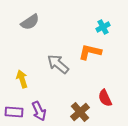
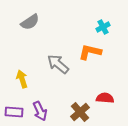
red semicircle: rotated 120 degrees clockwise
purple arrow: moved 1 px right
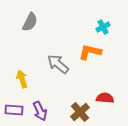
gray semicircle: rotated 30 degrees counterclockwise
purple rectangle: moved 2 px up
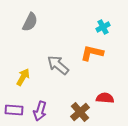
orange L-shape: moved 2 px right, 1 px down
gray arrow: moved 1 px down
yellow arrow: moved 1 px right, 2 px up; rotated 48 degrees clockwise
purple arrow: rotated 42 degrees clockwise
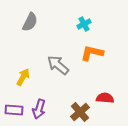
cyan cross: moved 19 px left, 3 px up
purple arrow: moved 1 px left, 2 px up
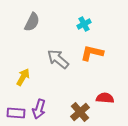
gray semicircle: moved 2 px right
gray arrow: moved 6 px up
purple rectangle: moved 2 px right, 3 px down
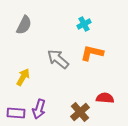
gray semicircle: moved 8 px left, 3 px down
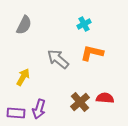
brown cross: moved 10 px up
